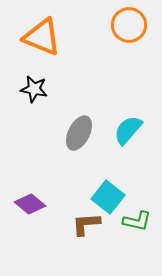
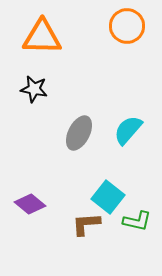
orange circle: moved 2 px left, 1 px down
orange triangle: rotated 21 degrees counterclockwise
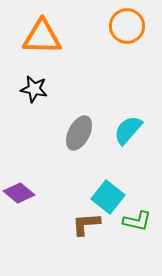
purple diamond: moved 11 px left, 11 px up
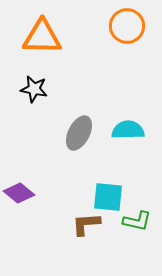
cyan semicircle: rotated 48 degrees clockwise
cyan square: rotated 32 degrees counterclockwise
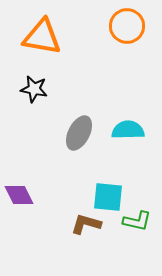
orange triangle: rotated 9 degrees clockwise
purple diamond: moved 2 px down; rotated 24 degrees clockwise
brown L-shape: rotated 20 degrees clockwise
